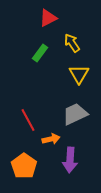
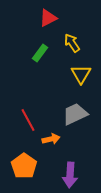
yellow triangle: moved 2 px right
purple arrow: moved 15 px down
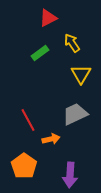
green rectangle: rotated 18 degrees clockwise
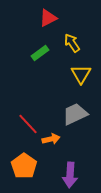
red line: moved 4 px down; rotated 15 degrees counterclockwise
